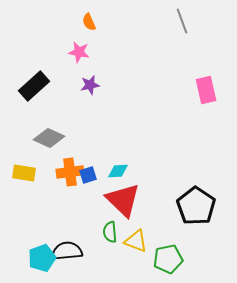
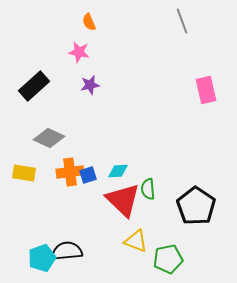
green semicircle: moved 38 px right, 43 px up
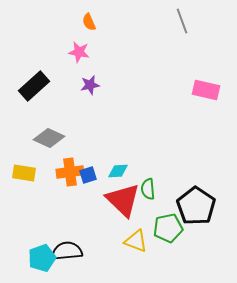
pink rectangle: rotated 64 degrees counterclockwise
green pentagon: moved 31 px up
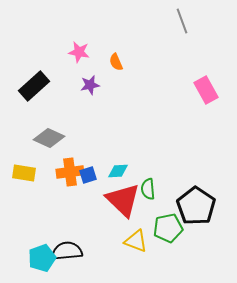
orange semicircle: moved 27 px right, 40 px down
pink rectangle: rotated 48 degrees clockwise
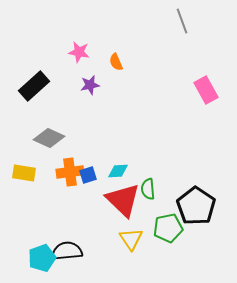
yellow triangle: moved 5 px left, 2 px up; rotated 35 degrees clockwise
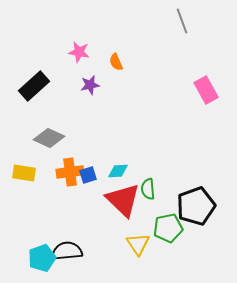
black pentagon: rotated 18 degrees clockwise
yellow triangle: moved 7 px right, 5 px down
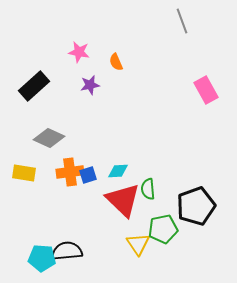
green pentagon: moved 5 px left, 1 px down
cyan pentagon: rotated 24 degrees clockwise
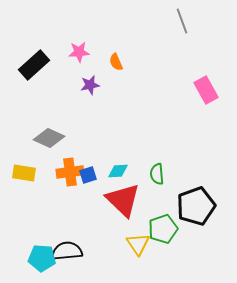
pink star: rotated 15 degrees counterclockwise
black rectangle: moved 21 px up
green semicircle: moved 9 px right, 15 px up
green pentagon: rotated 8 degrees counterclockwise
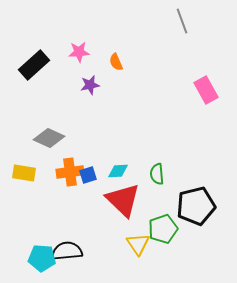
black pentagon: rotated 6 degrees clockwise
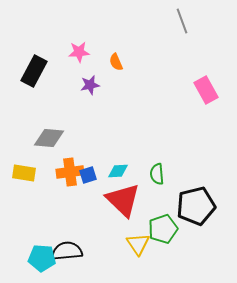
black rectangle: moved 6 px down; rotated 20 degrees counterclockwise
gray diamond: rotated 20 degrees counterclockwise
